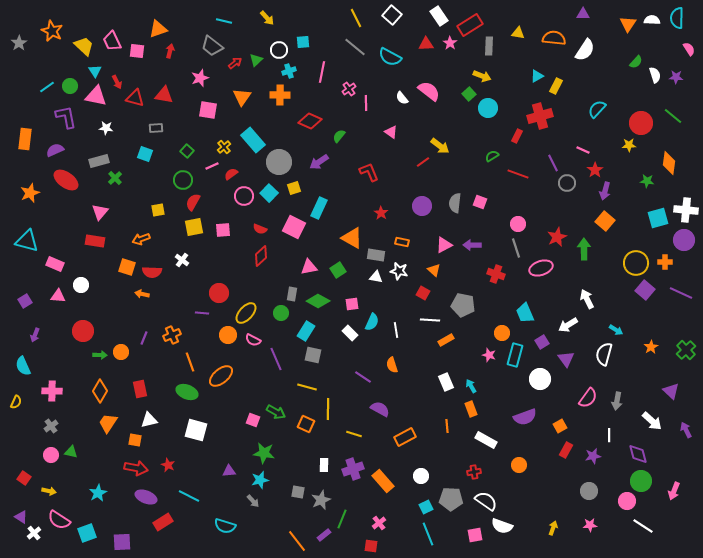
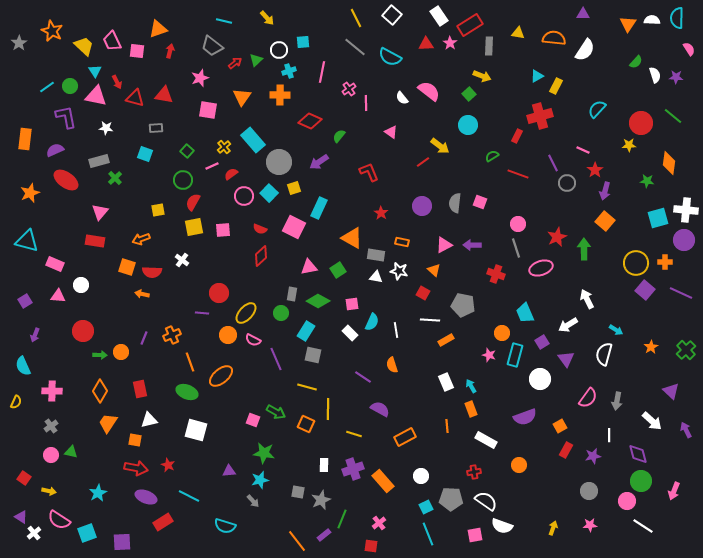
cyan circle at (488, 108): moved 20 px left, 17 px down
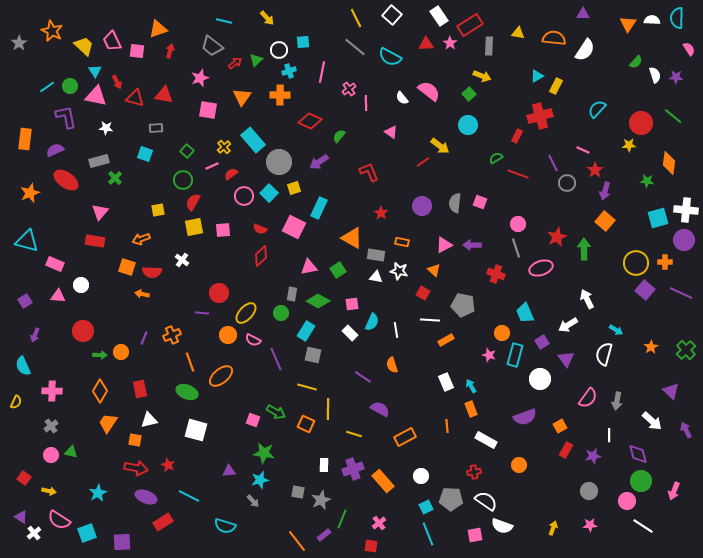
green semicircle at (492, 156): moved 4 px right, 2 px down
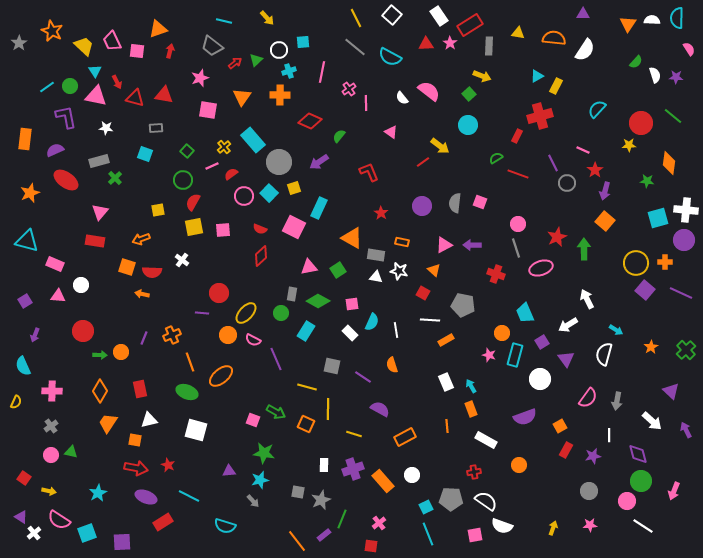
gray square at (313, 355): moved 19 px right, 11 px down
white circle at (421, 476): moved 9 px left, 1 px up
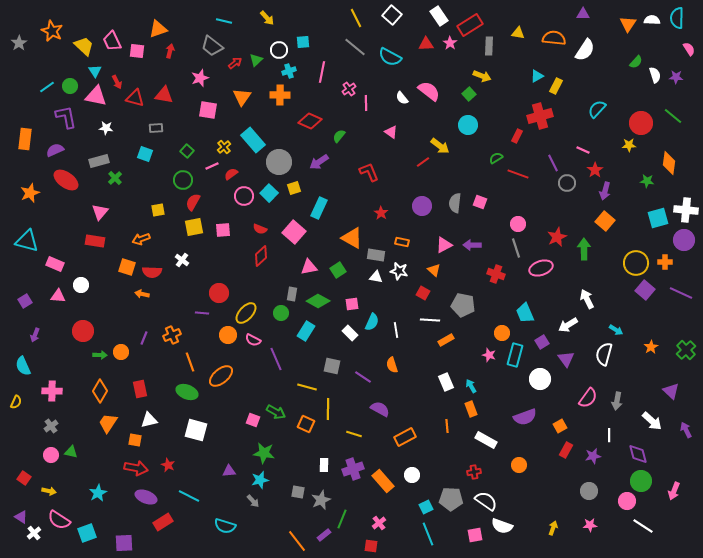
pink square at (294, 227): moved 5 px down; rotated 15 degrees clockwise
purple square at (122, 542): moved 2 px right, 1 px down
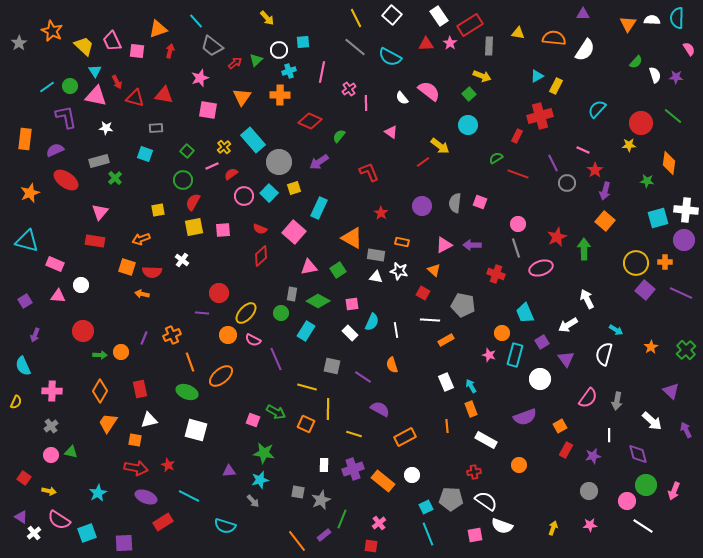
cyan line at (224, 21): moved 28 px left; rotated 35 degrees clockwise
orange rectangle at (383, 481): rotated 10 degrees counterclockwise
green circle at (641, 481): moved 5 px right, 4 px down
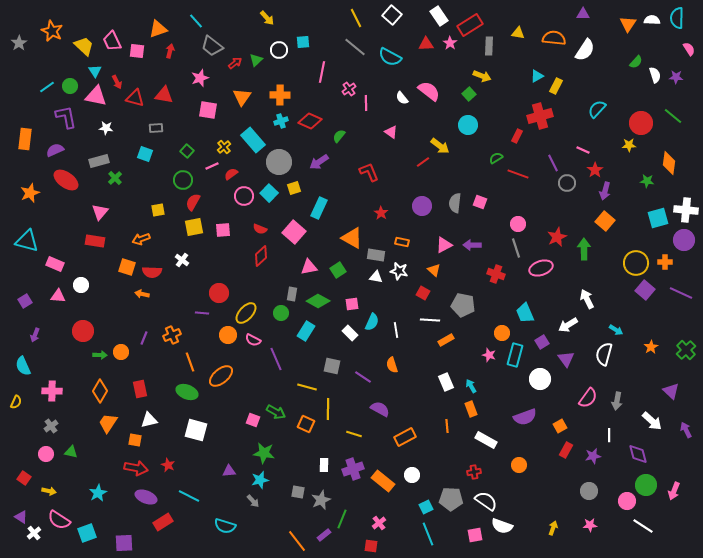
cyan cross at (289, 71): moved 8 px left, 50 px down
pink circle at (51, 455): moved 5 px left, 1 px up
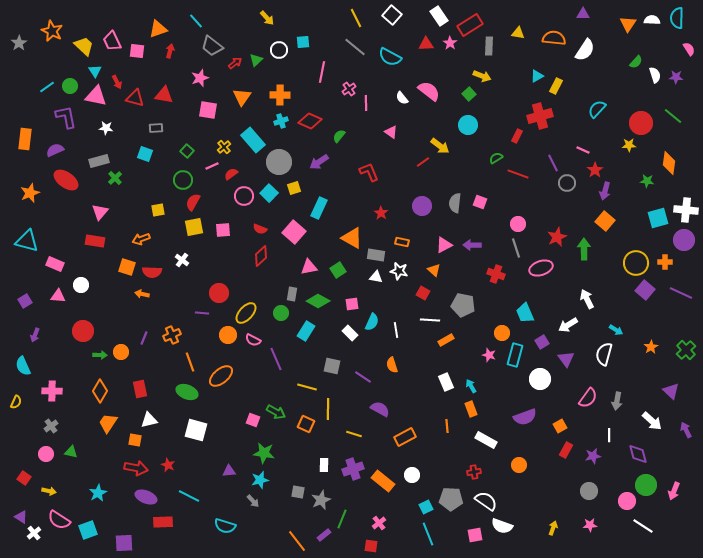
red rectangle at (163, 522): rotated 30 degrees clockwise
cyan square at (87, 533): moved 1 px right, 3 px up
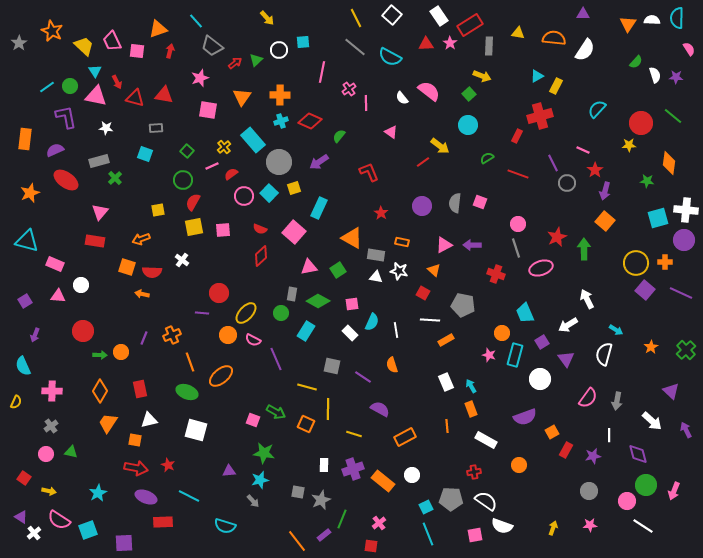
green semicircle at (496, 158): moved 9 px left
orange square at (560, 426): moved 8 px left, 6 px down
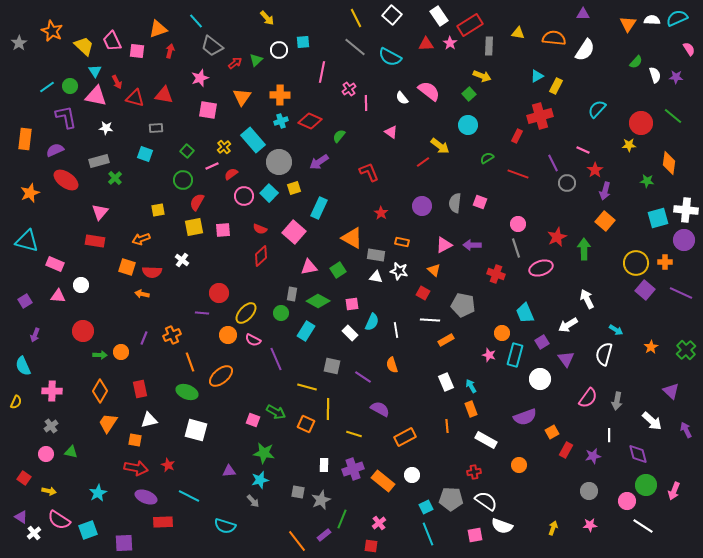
cyan semicircle at (677, 18): rotated 65 degrees clockwise
red semicircle at (193, 202): moved 4 px right
